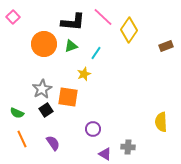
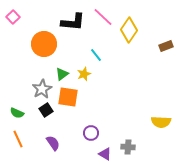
green triangle: moved 9 px left, 28 px down; rotated 16 degrees counterclockwise
cyan line: moved 2 px down; rotated 72 degrees counterclockwise
yellow semicircle: rotated 84 degrees counterclockwise
purple circle: moved 2 px left, 4 px down
orange line: moved 4 px left
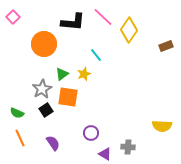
yellow semicircle: moved 1 px right, 4 px down
orange line: moved 2 px right, 1 px up
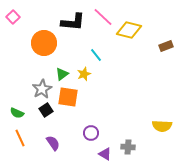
yellow diamond: rotated 70 degrees clockwise
orange circle: moved 1 px up
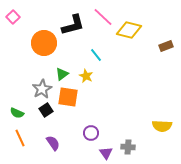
black L-shape: moved 3 px down; rotated 20 degrees counterclockwise
yellow star: moved 2 px right, 2 px down; rotated 24 degrees counterclockwise
purple triangle: moved 1 px right, 1 px up; rotated 24 degrees clockwise
